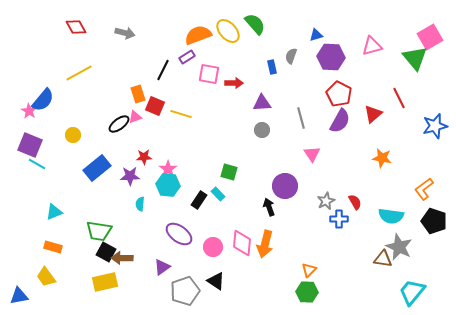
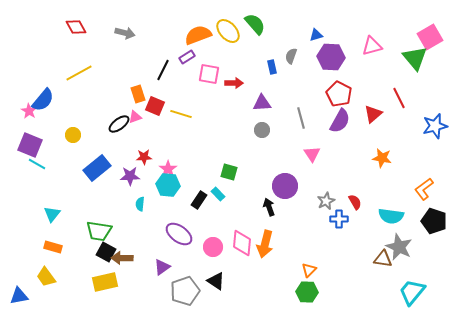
cyan triangle at (54, 212): moved 2 px left, 2 px down; rotated 30 degrees counterclockwise
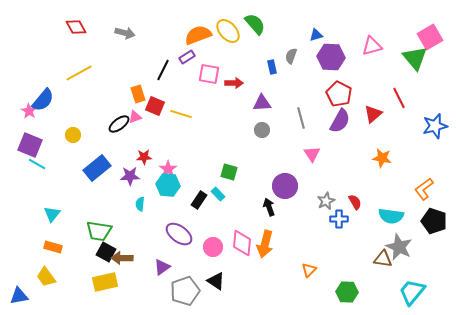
green hexagon at (307, 292): moved 40 px right
